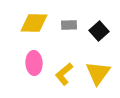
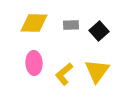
gray rectangle: moved 2 px right
yellow triangle: moved 1 px left, 2 px up
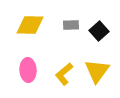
yellow diamond: moved 4 px left, 2 px down
pink ellipse: moved 6 px left, 7 px down
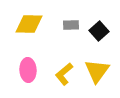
yellow diamond: moved 1 px left, 1 px up
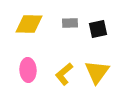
gray rectangle: moved 1 px left, 2 px up
black square: moved 1 px left, 2 px up; rotated 30 degrees clockwise
yellow triangle: moved 1 px down
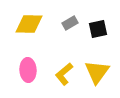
gray rectangle: rotated 28 degrees counterclockwise
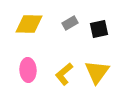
black square: moved 1 px right
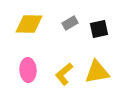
yellow triangle: rotated 44 degrees clockwise
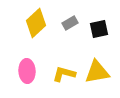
yellow diamond: moved 7 px right, 1 px up; rotated 44 degrees counterclockwise
pink ellipse: moved 1 px left, 1 px down
yellow L-shape: rotated 55 degrees clockwise
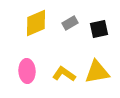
yellow diamond: rotated 20 degrees clockwise
yellow L-shape: rotated 20 degrees clockwise
